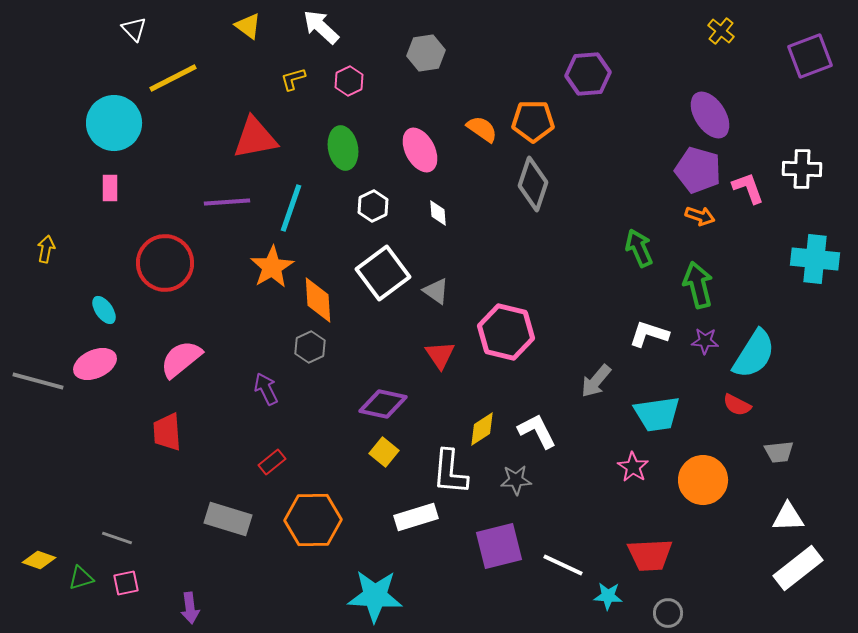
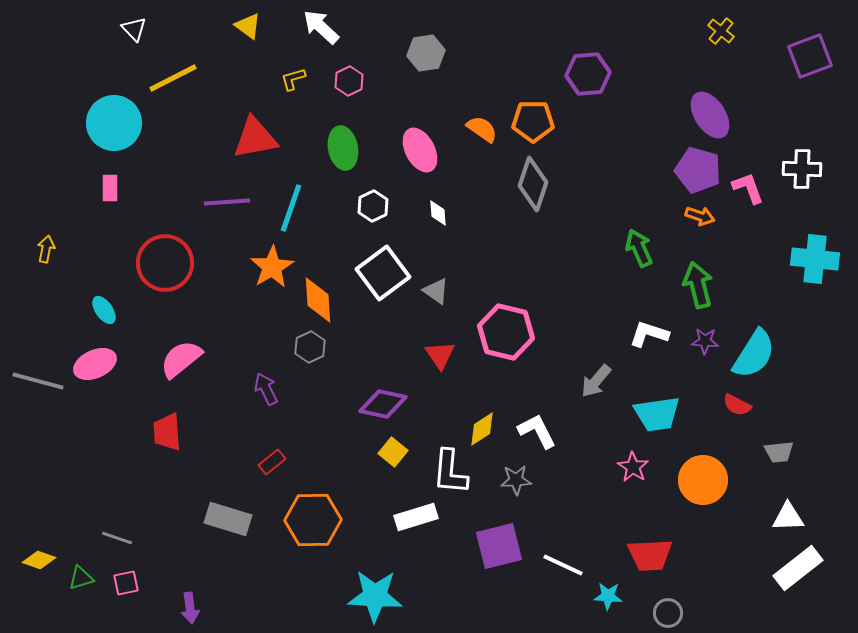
yellow square at (384, 452): moved 9 px right
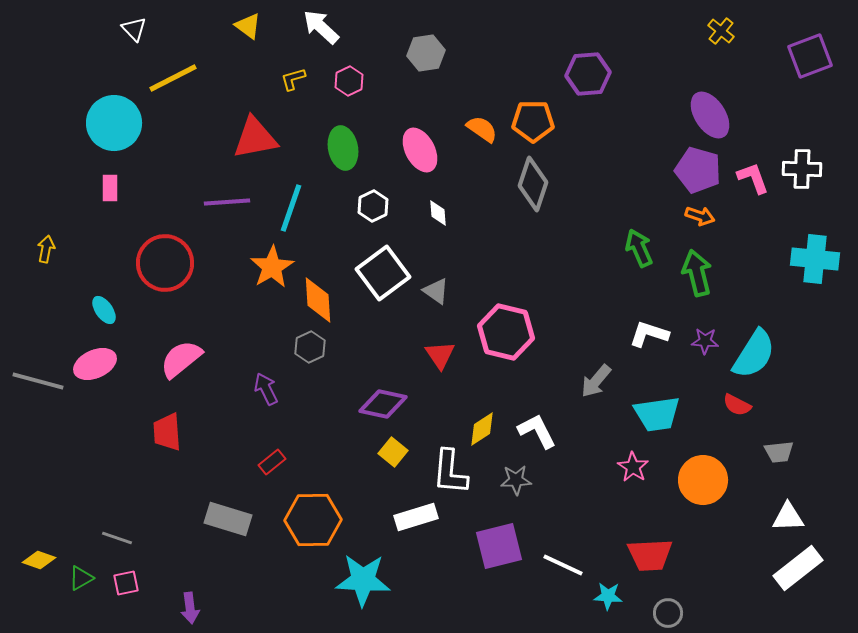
pink L-shape at (748, 188): moved 5 px right, 10 px up
green arrow at (698, 285): moved 1 px left, 12 px up
green triangle at (81, 578): rotated 12 degrees counterclockwise
cyan star at (375, 596): moved 12 px left, 16 px up
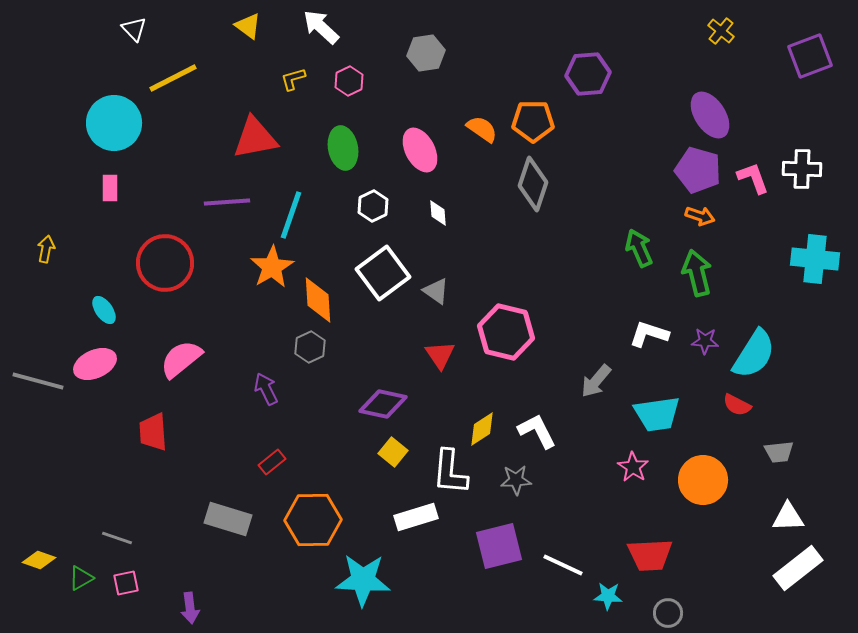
cyan line at (291, 208): moved 7 px down
red trapezoid at (167, 432): moved 14 px left
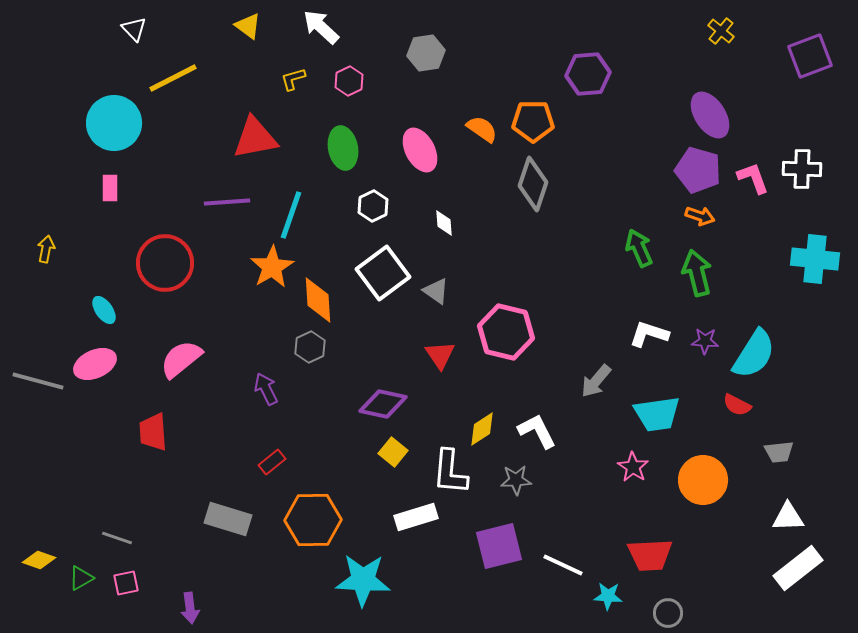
white diamond at (438, 213): moved 6 px right, 10 px down
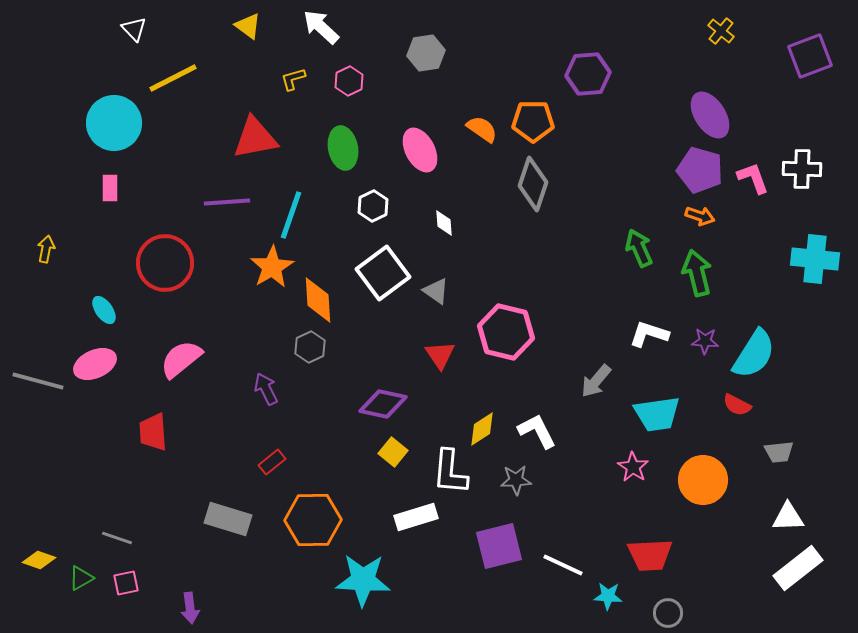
purple pentagon at (698, 170): moved 2 px right
